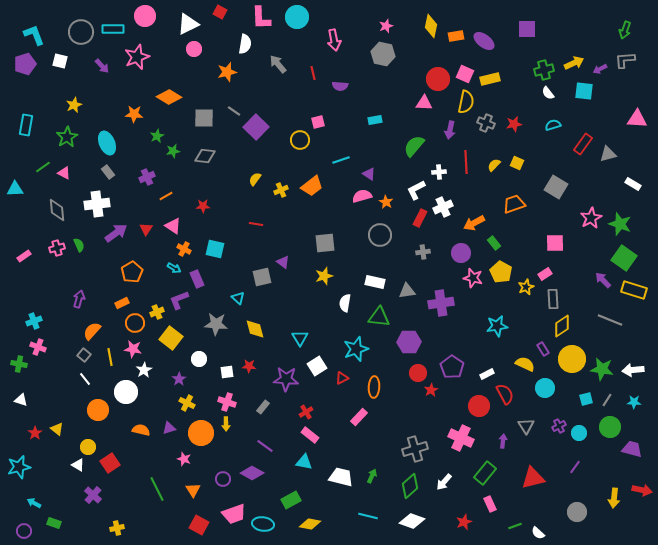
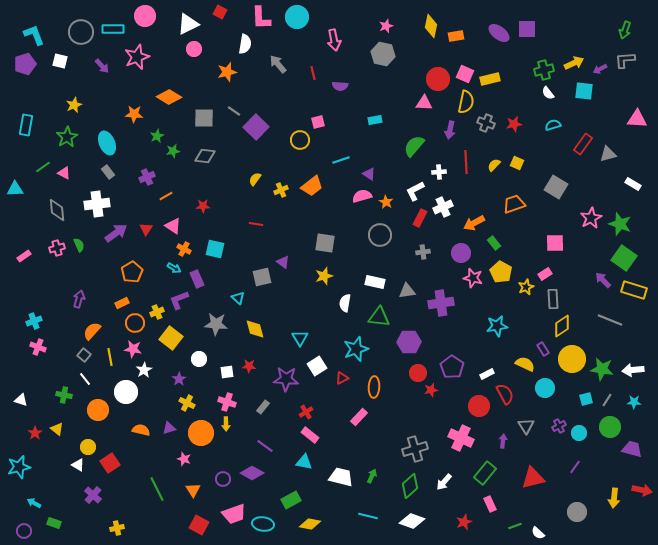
purple ellipse at (484, 41): moved 15 px right, 8 px up
white L-shape at (416, 190): moved 1 px left, 1 px down
gray square at (325, 243): rotated 15 degrees clockwise
green cross at (19, 364): moved 45 px right, 31 px down
red star at (431, 390): rotated 16 degrees clockwise
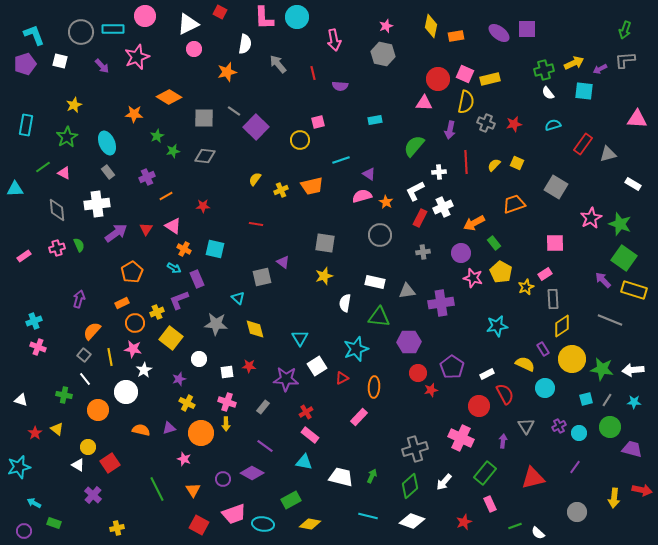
pink L-shape at (261, 18): moved 3 px right
orange trapezoid at (312, 186): rotated 25 degrees clockwise
purple star at (179, 379): rotated 16 degrees clockwise
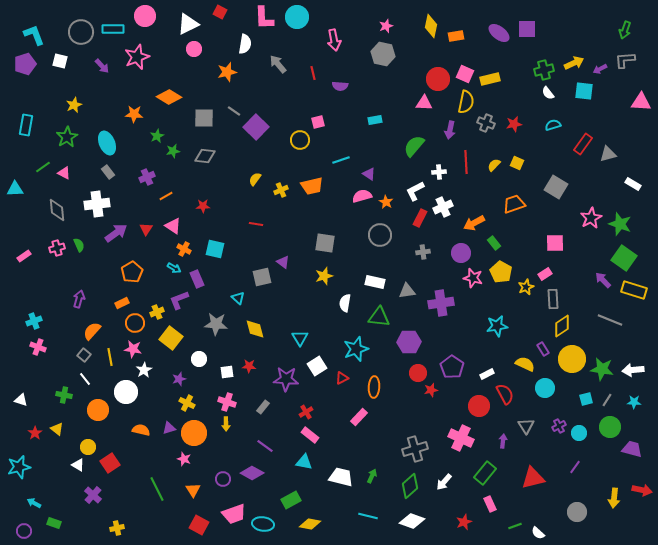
pink triangle at (637, 119): moved 4 px right, 17 px up
orange circle at (201, 433): moved 7 px left
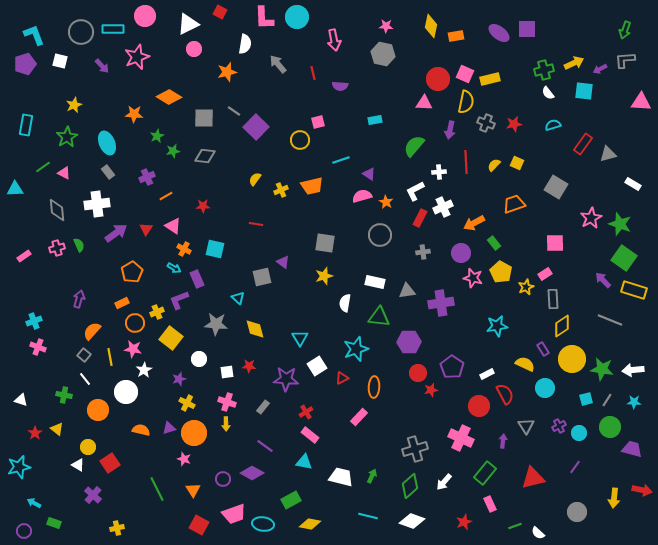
pink star at (386, 26): rotated 24 degrees clockwise
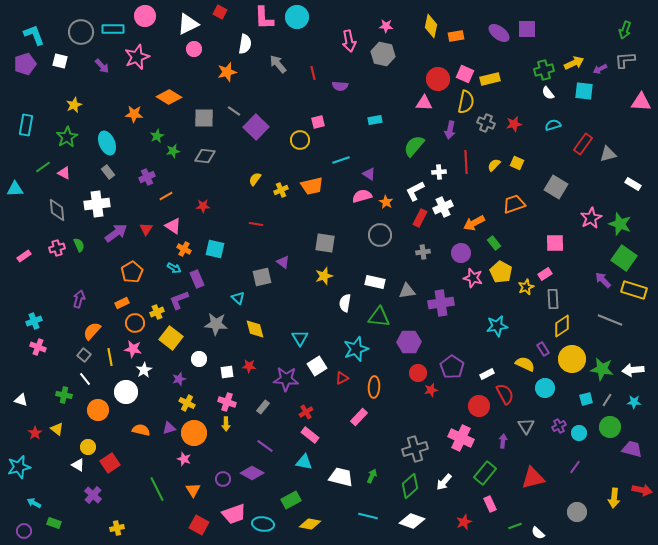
pink arrow at (334, 40): moved 15 px right, 1 px down
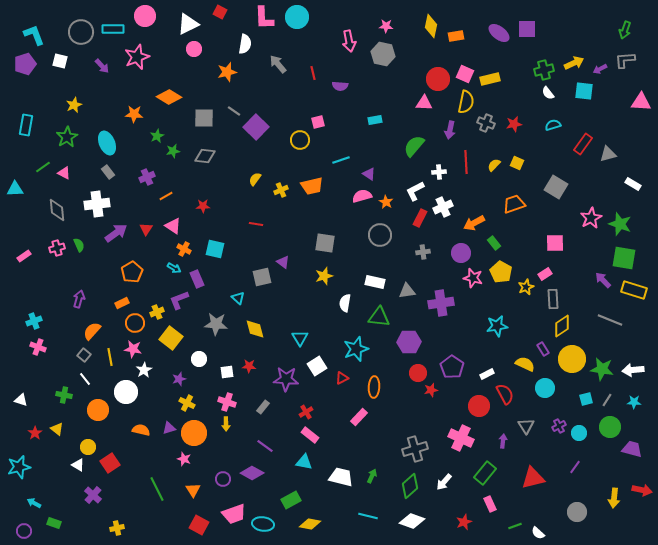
green square at (624, 258): rotated 25 degrees counterclockwise
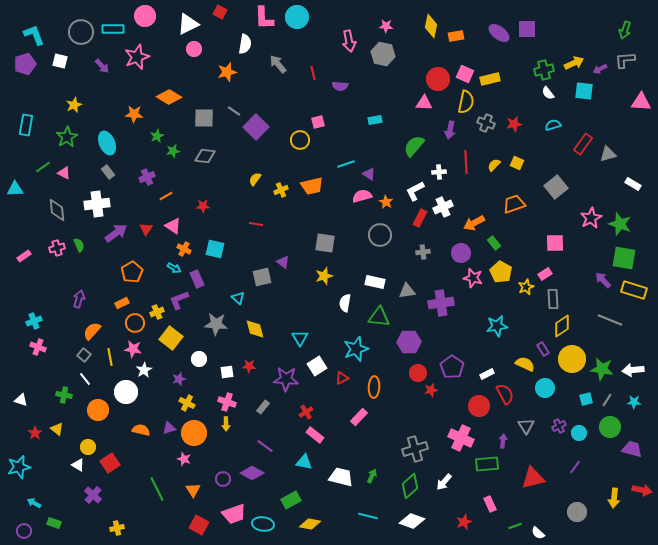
cyan line at (341, 160): moved 5 px right, 4 px down
gray square at (556, 187): rotated 20 degrees clockwise
pink rectangle at (310, 435): moved 5 px right
green rectangle at (485, 473): moved 2 px right, 9 px up; rotated 45 degrees clockwise
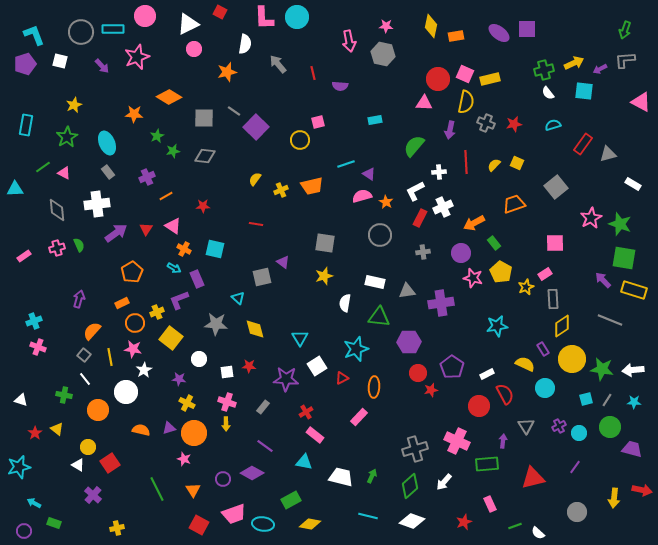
pink triangle at (641, 102): rotated 25 degrees clockwise
purple star at (179, 379): rotated 24 degrees clockwise
pink cross at (461, 438): moved 4 px left, 3 px down
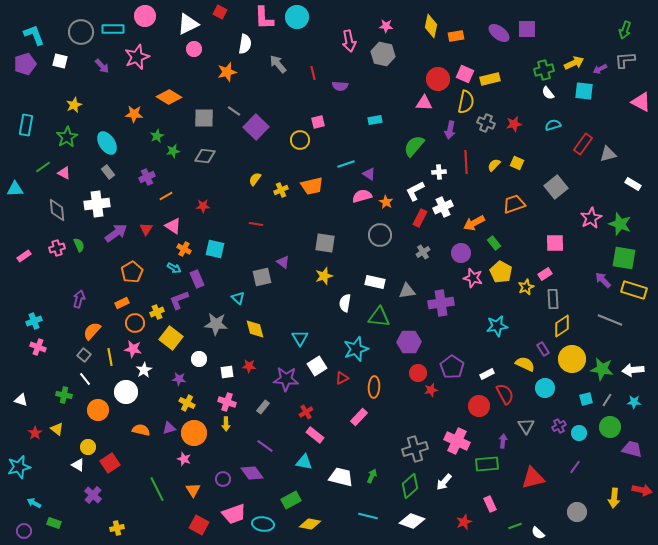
cyan ellipse at (107, 143): rotated 10 degrees counterclockwise
gray cross at (423, 252): rotated 24 degrees counterclockwise
purple diamond at (252, 473): rotated 25 degrees clockwise
